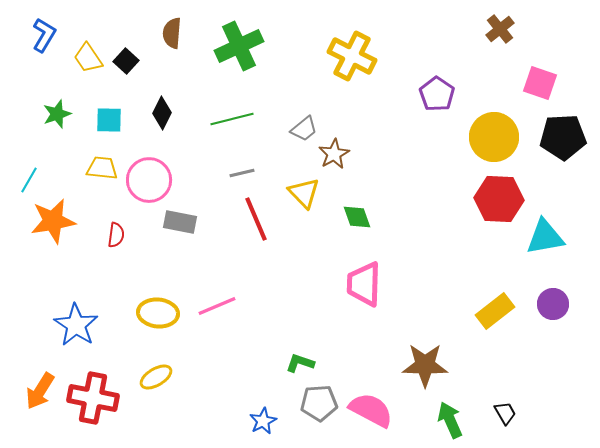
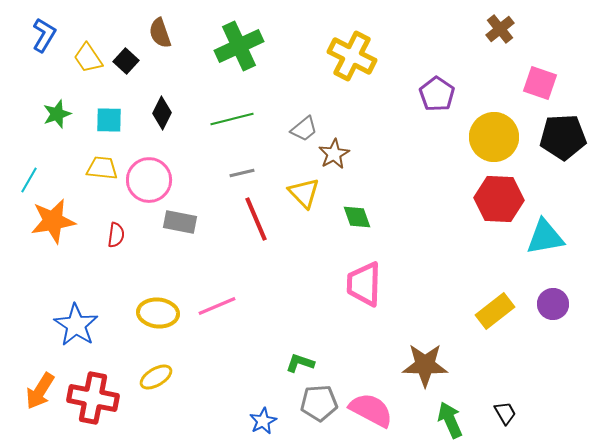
brown semicircle at (172, 33): moved 12 px left; rotated 24 degrees counterclockwise
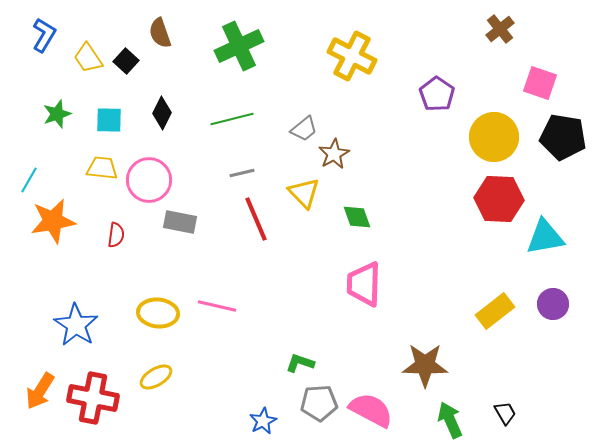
black pentagon at (563, 137): rotated 12 degrees clockwise
pink line at (217, 306): rotated 36 degrees clockwise
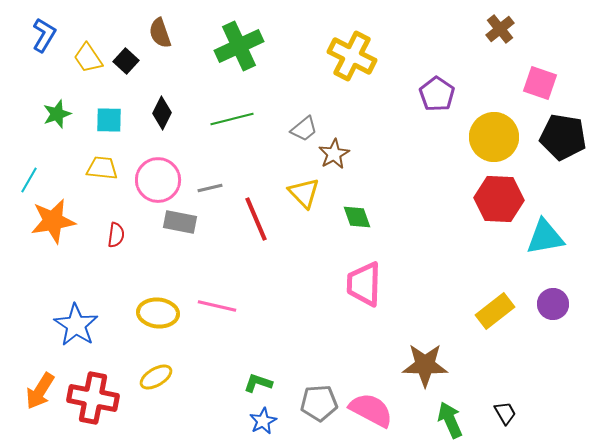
gray line at (242, 173): moved 32 px left, 15 px down
pink circle at (149, 180): moved 9 px right
green L-shape at (300, 363): moved 42 px left, 20 px down
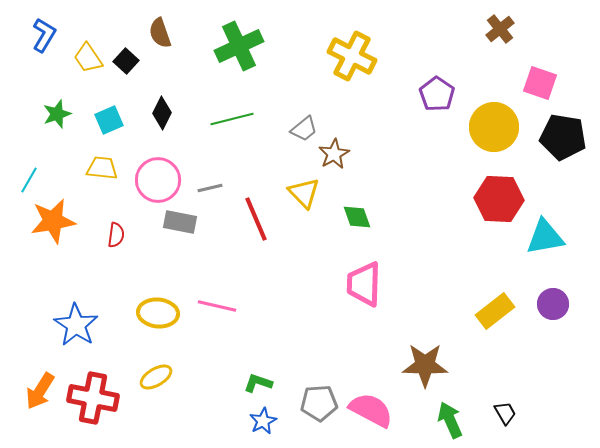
cyan square at (109, 120): rotated 24 degrees counterclockwise
yellow circle at (494, 137): moved 10 px up
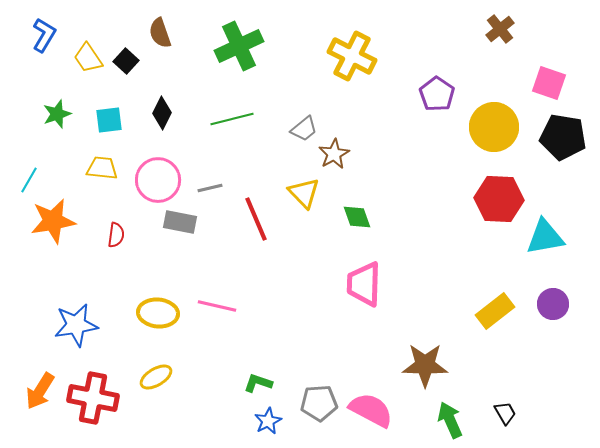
pink square at (540, 83): moved 9 px right
cyan square at (109, 120): rotated 16 degrees clockwise
blue star at (76, 325): rotated 30 degrees clockwise
blue star at (263, 421): moved 5 px right
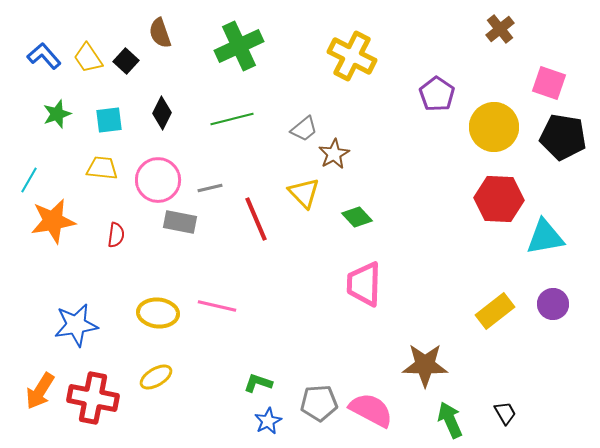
blue L-shape at (44, 35): moved 21 px down; rotated 72 degrees counterclockwise
green diamond at (357, 217): rotated 24 degrees counterclockwise
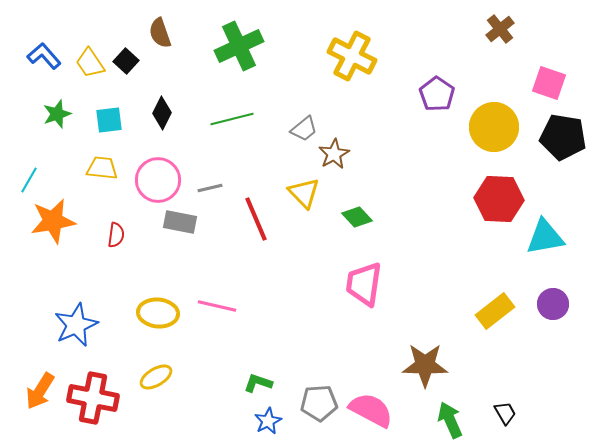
yellow trapezoid at (88, 58): moved 2 px right, 5 px down
pink trapezoid at (364, 284): rotated 6 degrees clockwise
blue star at (76, 325): rotated 15 degrees counterclockwise
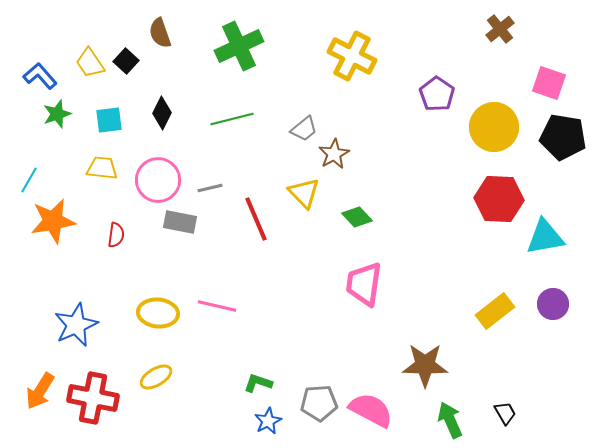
blue L-shape at (44, 56): moved 4 px left, 20 px down
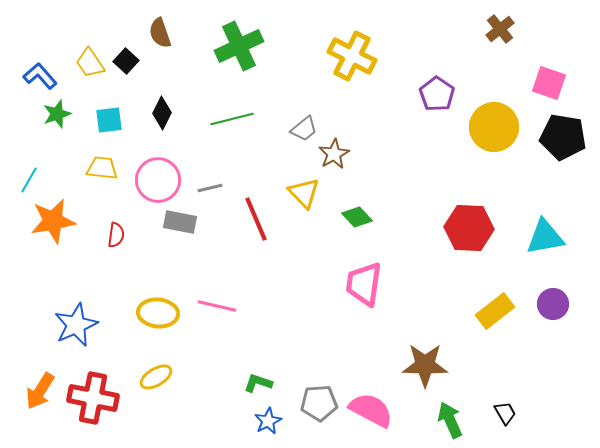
red hexagon at (499, 199): moved 30 px left, 29 px down
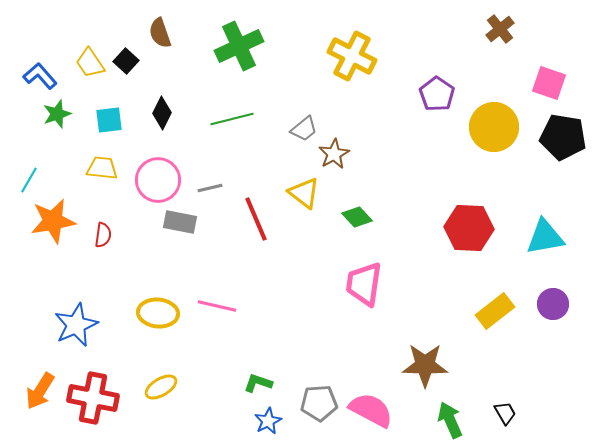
yellow triangle at (304, 193): rotated 8 degrees counterclockwise
red semicircle at (116, 235): moved 13 px left
yellow ellipse at (156, 377): moved 5 px right, 10 px down
